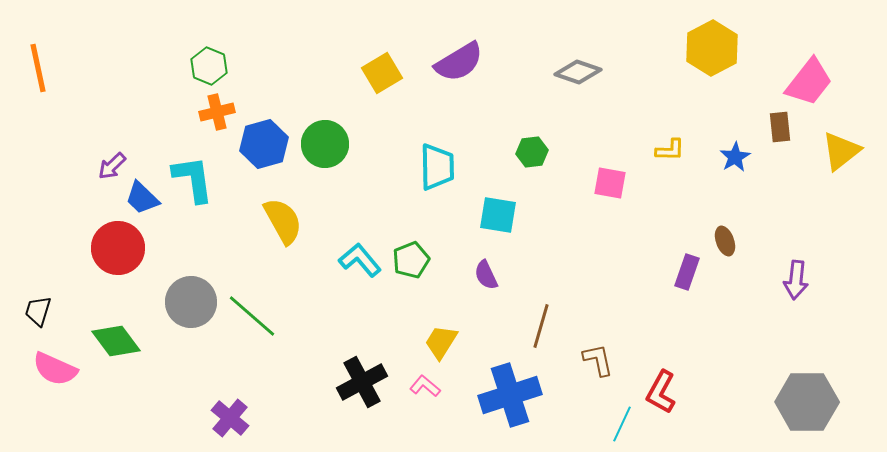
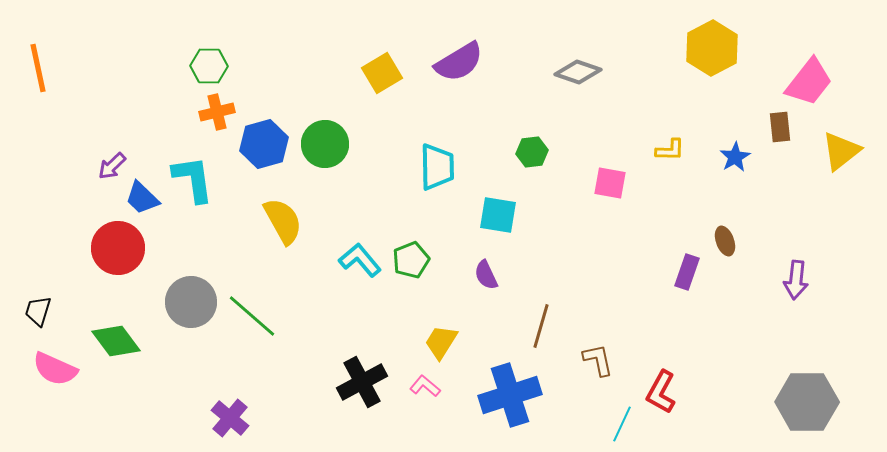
green hexagon at (209, 66): rotated 21 degrees counterclockwise
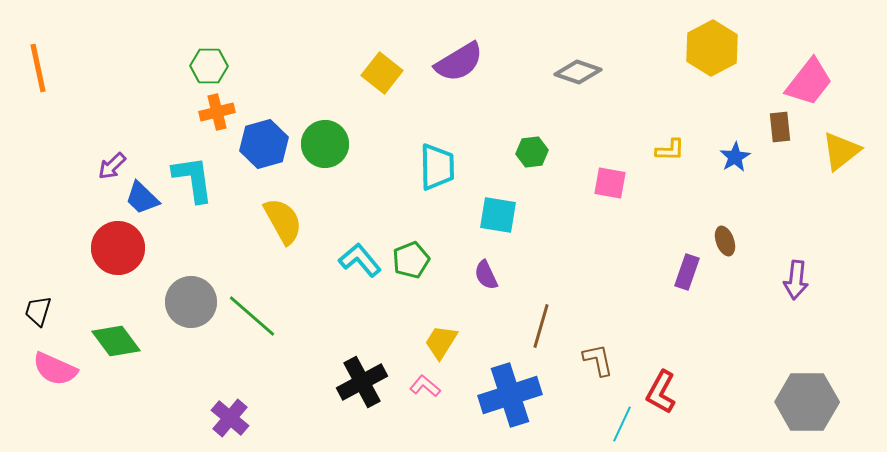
yellow square at (382, 73): rotated 21 degrees counterclockwise
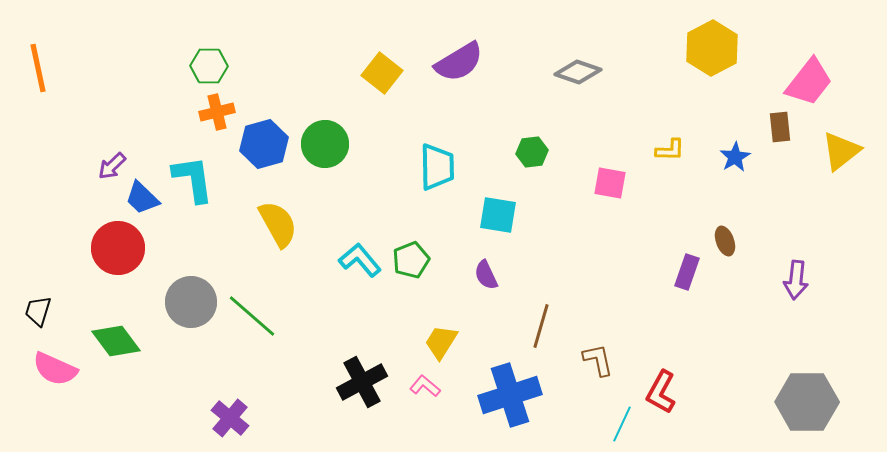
yellow semicircle at (283, 221): moved 5 px left, 3 px down
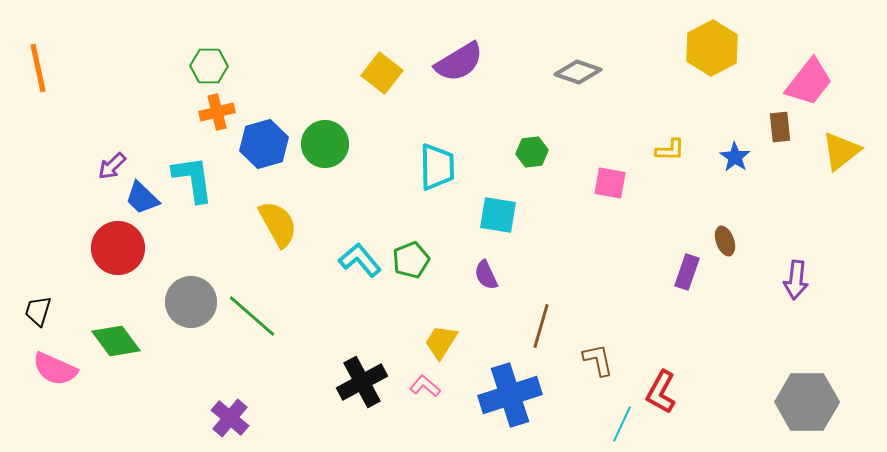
blue star at (735, 157): rotated 8 degrees counterclockwise
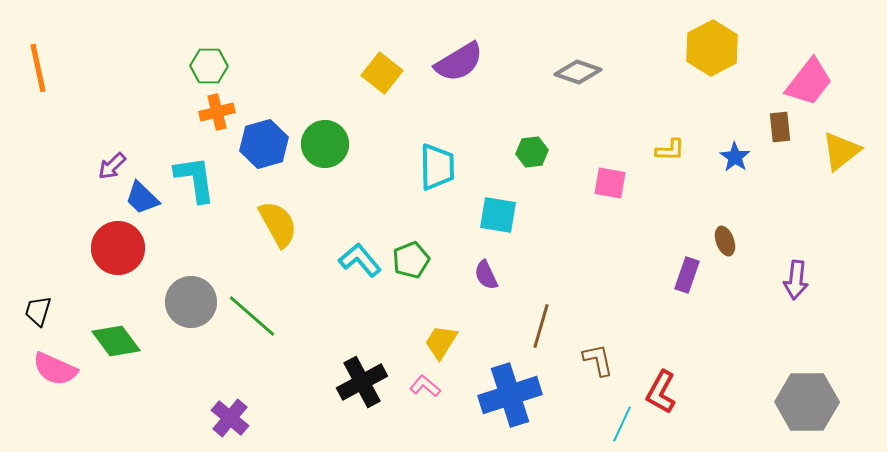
cyan L-shape at (193, 179): moved 2 px right
purple rectangle at (687, 272): moved 3 px down
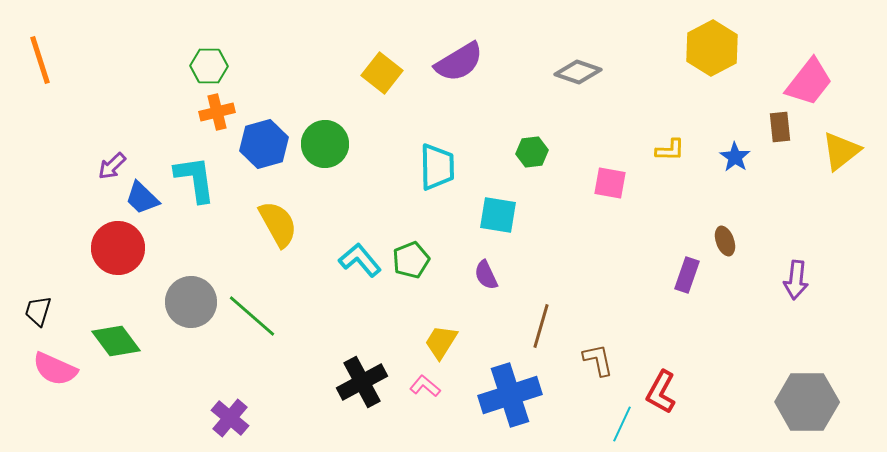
orange line at (38, 68): moved 2 px right, 8 px up; rotated 6 degrees counterclockwise
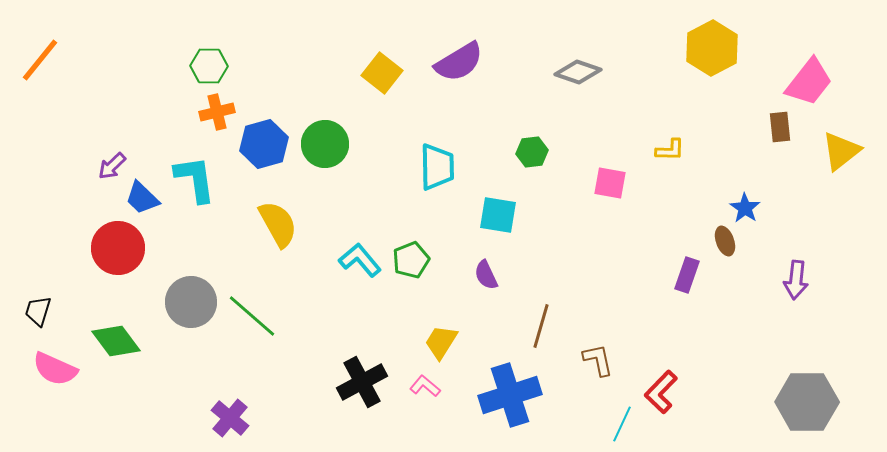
orange line at (40, 60): rotated 57 degrees clockwise
blue star at (735, 157): moved 10 px right, 51 px down
red L-shape at (661, 392): rotated 15 degrees clockwise
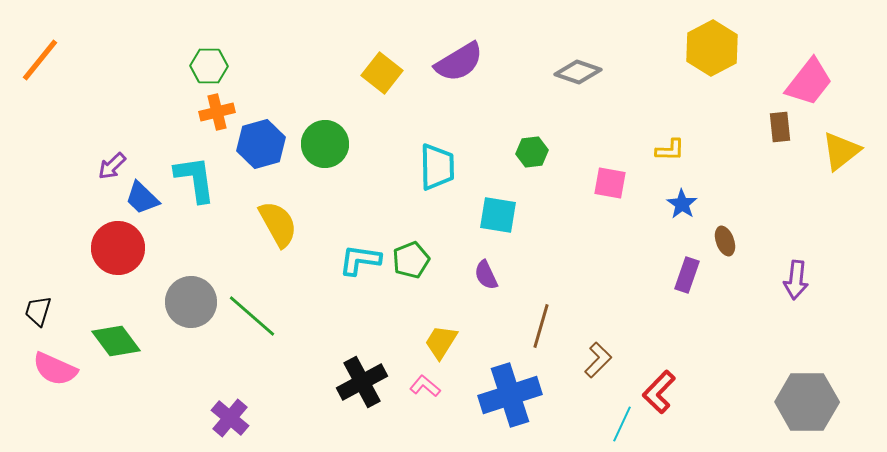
blue hexagon at (264, 144): moved 3 px left
blue star at (745, 208): moved 63 px left, 4 px up
cyan L-shape at (360, 260): rotated 42 degrees counterclockwise
brown L-shape at (598, 360): rotated 57 degrees clockwise
red L-shape at (661, 392): moved 2 px left
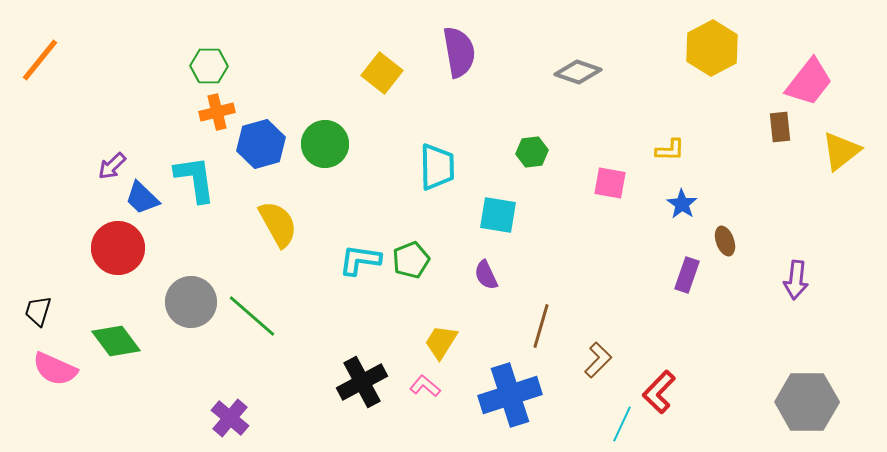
purple semicircle at (459, 62): moved 10 px up; rotated 69 degrees counterclockwise
